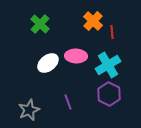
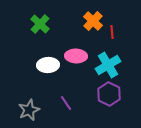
white ellipse: moved 2 px down; rotated 35 degrees clockwise
purple line: moved 2 px left, 1 px down; rotated 14 degrees counterclockwise
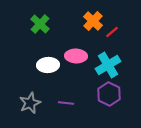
red line: rotated 56 degrees clockwise
purple line: rotated 49 degrees counterclockwise
gray star: moved 1 px right, 7 px up
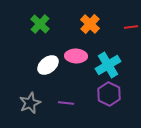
orange cross: moved 3 px left, 3 px down
red line: moved 19 px right, 5 px up; rotated 32 degrees clockwise
white ellipse: rotated 35 degrees counterclockwise
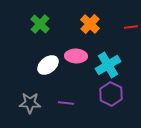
purple hexagon: moved 2 px right
gray star: rotated 25 degrees clockwise
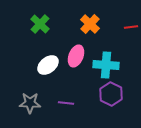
pink ellipse: rotated 70 degrees counterclockwise
cyan cross: moved 2 px left; rotated 35 degrees clockwise
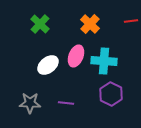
red line: moved 6 px up
cyan cross: moved 2 px left, 4 px up
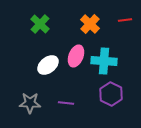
red line: moved 6 px left, 1 px up
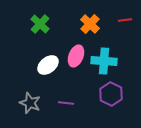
gray star: rotated 20 degrees clockwise
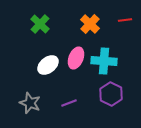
pink ellipse: moved 2 px down
purple line: moved 3 px right; rotated 28 degrees counterclockwise
